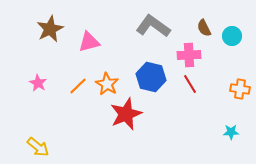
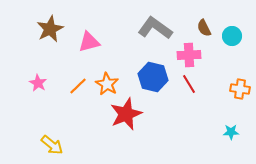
gray L-shape: moved 2 px right, 2 px down
blue hexagon: moved 2 px right
red line: moved 1 px left
yellow arrow: moved 14 px right, 2 px up
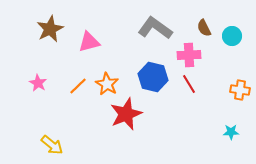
orange cross: moved 1 px down
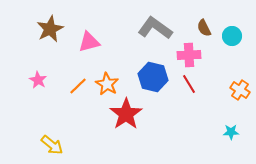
pink star: moved 3 px up
orange cross: rotated 24 degrees clockwise
red star: rotated 12 degrees counterclockwise
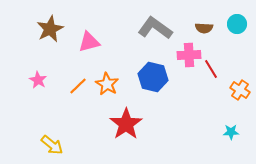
brown semicircle: rotated 60 degrees counterclockwise
cyan circle: moved 5 px right, 12 px up
red line: moved 22 px right, 15 px up
red star: moved 10 px down
